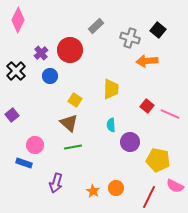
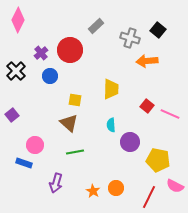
yellow square: rotated 24 degrees counterclockwise
green line: moved 2 px right, 5 px down
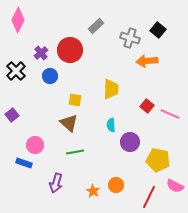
orange circle: moved 3 px up
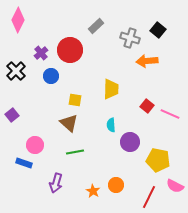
blue circle: moved 1 px right
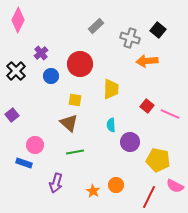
red circle: moved 10 px right, 14 px down
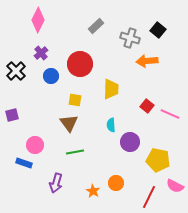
pink diamond: moved 20 px right
purple square: rotated 24 degrees clockwise
brown triangle: rotated 12 degrees clockwise
orange circle: moved 2 px up
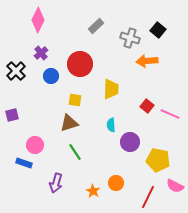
brown triangle: rotated 48 degrees clockwise
green line: rotated 66 degrees clockwise
red line: moved 1 px left
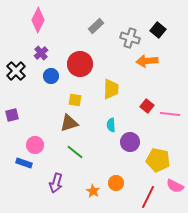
pink line: rotated 18 degrees counterclockwise
green line: rotated 18 degrees counterclockwise
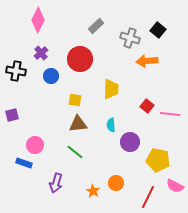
red circle: moved 5 px up
black cross: rotated 36 degrees counterclockwise
brown triangle: moved 9 px right, 1 px down; rotated 12 degrees clockwise
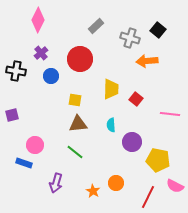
red square: moved 11 px left, 7 px up
purple circle: moved 2 px right
